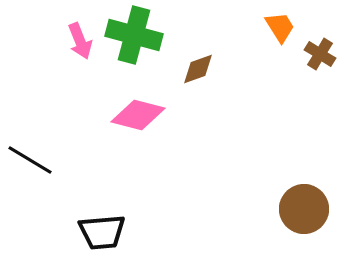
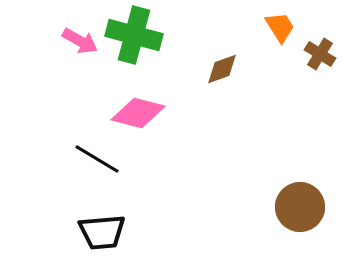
pink arrow: rotated 39 degrees counterclockwise
brown diamond: moved 24 px right
pink diamond: moved 2 px up
black line: moved 67 px right, 1 px up
brown circle: moved 4 px left, 2 px up
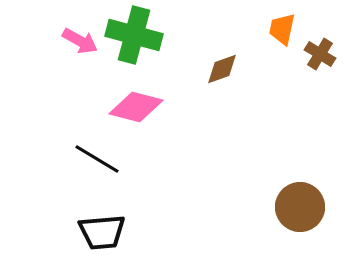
orange trapezoid: moved 2 px right, 2 px down; rotated 136 degrees counterclockwise
pink diamond: moved 2 px left, 6 px up
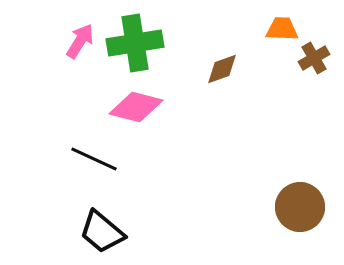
orange trapezoid: rotated 80 degrees clockwise
green cross: moved 1 px right, 8 px down; rotated 24 degrees counterclockwise
pink arrow: rotated 87 degrees counterclockwise
brown cross: moved 6 px left, 4 px down; rotated 28 degrees clockwise
black line: moved 3 px left; rotated 6 degrees counterclockwise
black trapezoid: rotated 45 degrees clockwise
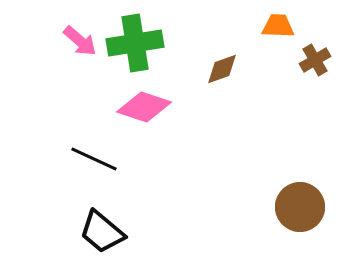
orange trapezoid: moved 4 px left, 3 px up
pink arrow: rotated 99 degrees clockwise
brown cross: moved 1 px right, 2 px down
pink diamond: moved 8 px right; rotated 4 degrees clockwise
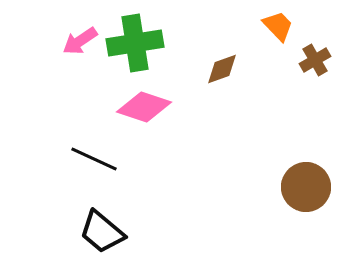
orange trapezoid: rotated 44 degrees clockwise
pink arrow: rotated 105 degrees clockwise
brown circle: moved 6 px right, 20 px up
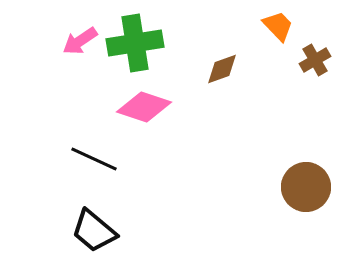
black trapezoid: moved 8 px left, 1 px up
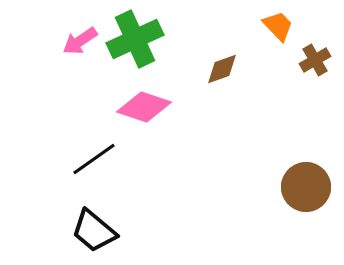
green cross: moved 4 px up; rotated 16 degrees counterclockwise
black line: rotated 60 degrees counterclockwise
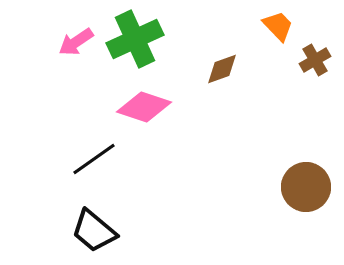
pink arrow: moved 4 px left, 1 px down
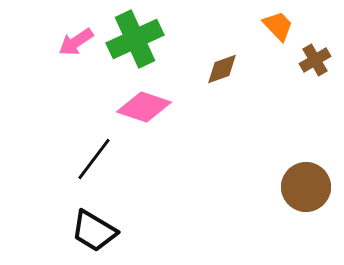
black line: rotated 18 degrees counterclockwise
black trapezoid: rotated 9 degrees counterclockwise
